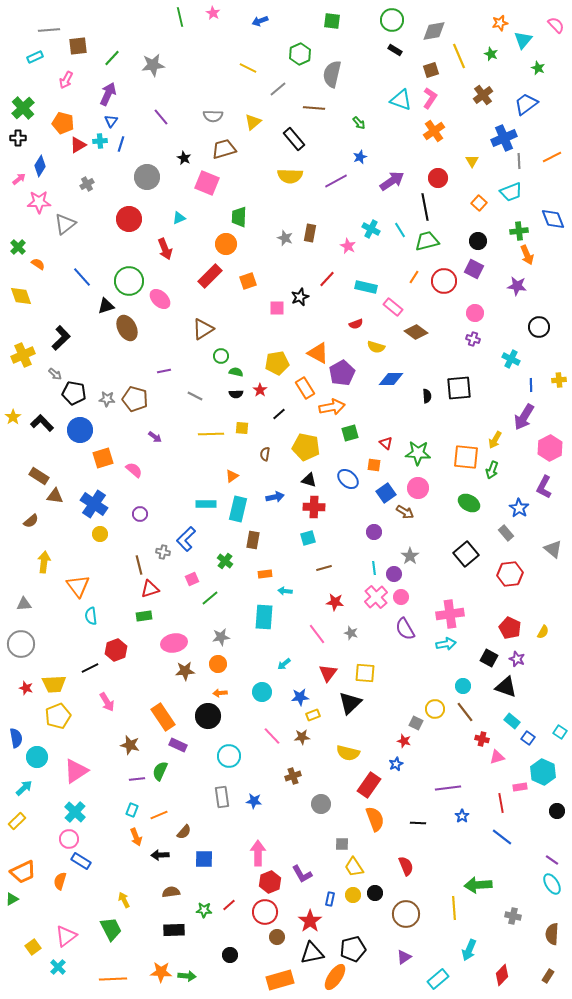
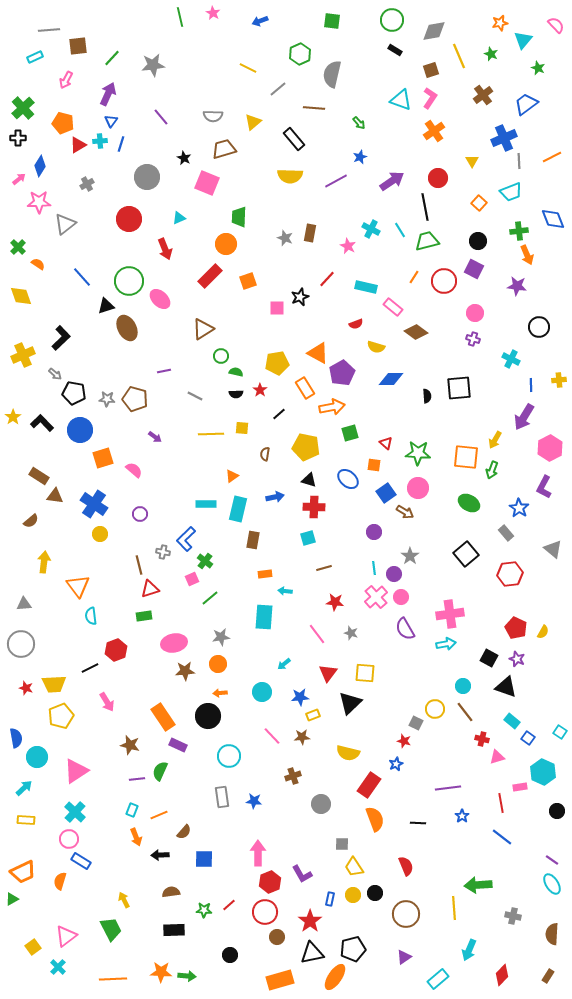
green cross at (225, 561): moved 20 px left
red pentagon at (510, 628): moved 6 px right
yellow pentagon at (58, 716): moved 3 px right
yellow rectangle at (17, 821): moved 9 px right, 1 px up; rotated 48 degrees clockwise
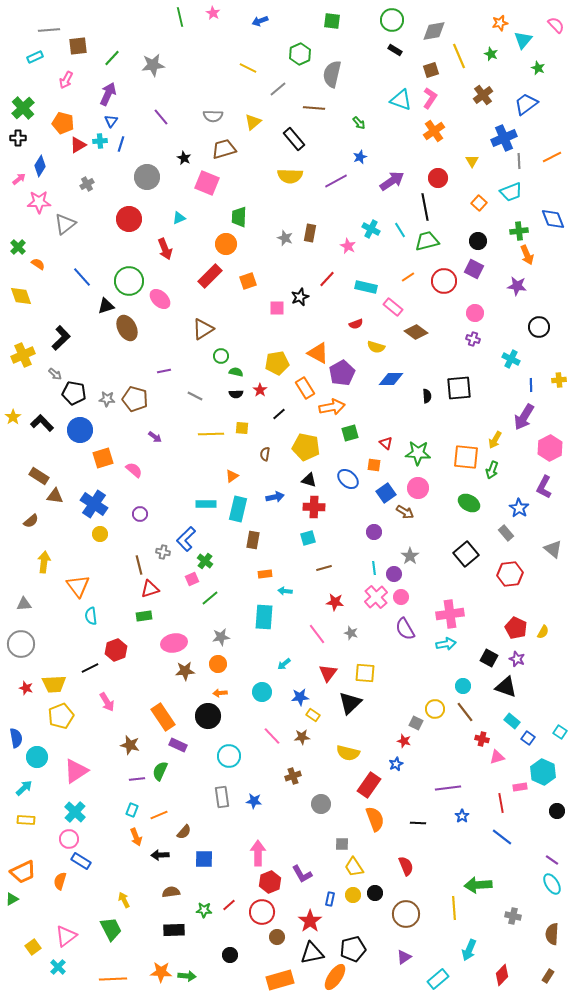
orange line at (414, 277): moved 6 px left; rotated 24 degrees clockwise
yellow rectangle at (313, 715): rotated 56 degrees clockwise
red circle at (265, 912): moved 3 px left
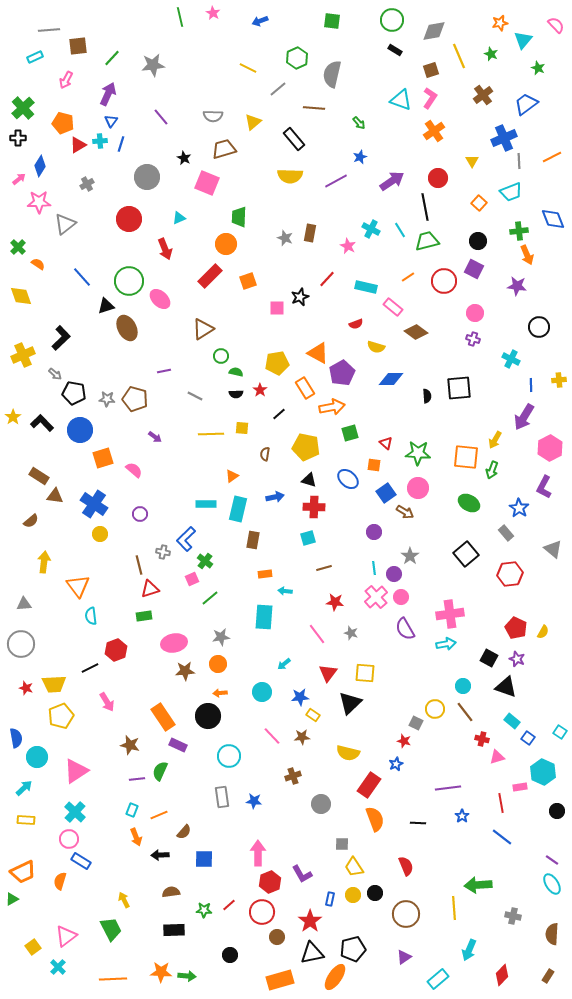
green hexagon at (300, 54): moved 3 px left, 4 px down
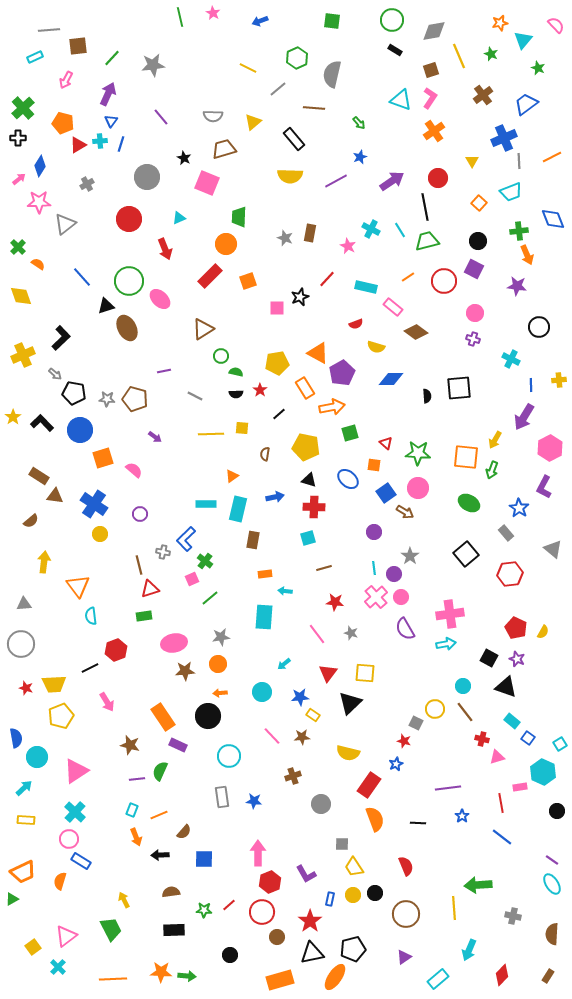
cyan square at (560, 732): moved 12 px down; rotated 24 degrees clockwise
purple L-shape at (302, 874): moved 4 px right
